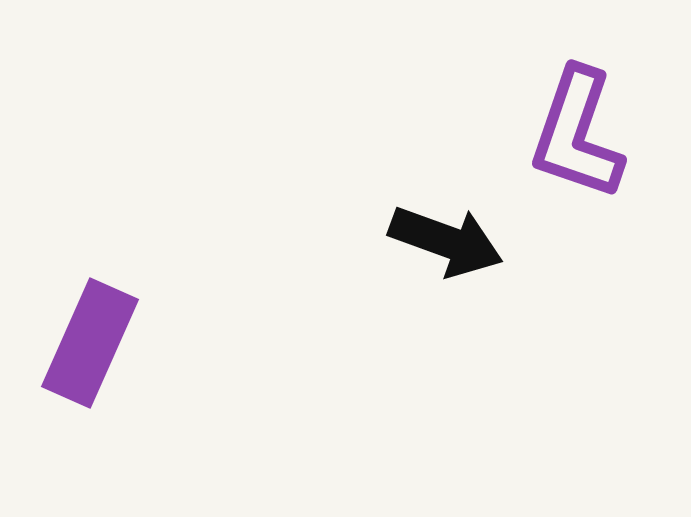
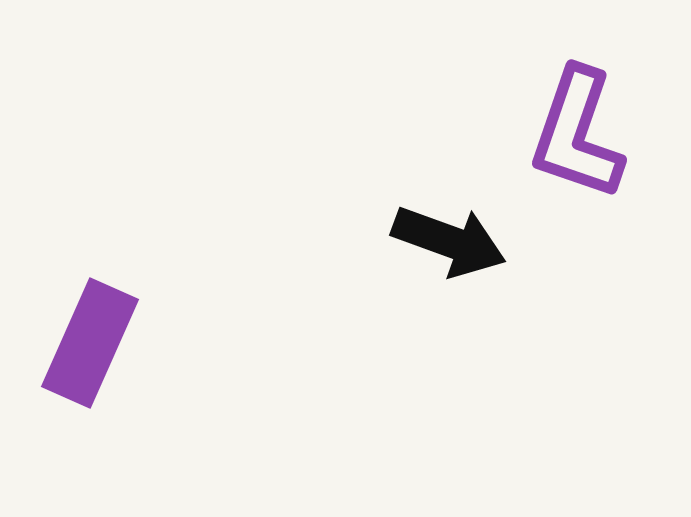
black arrow: moved 3 px right
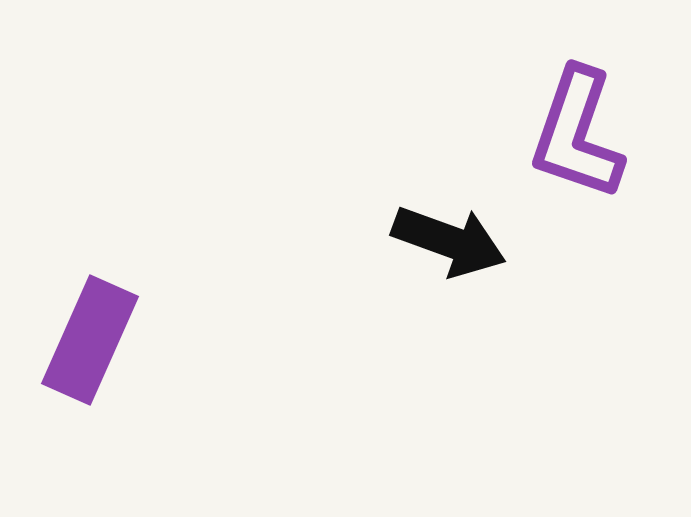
purple rectangle: moved 3 px up
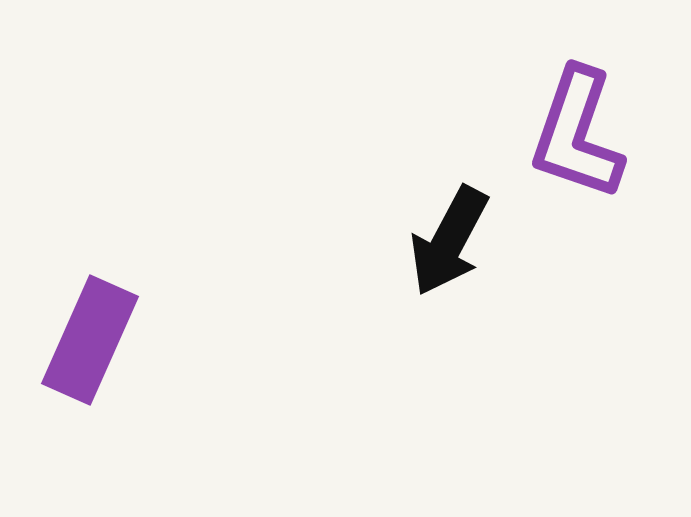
black arrow: rotated 98 degrees clockwise
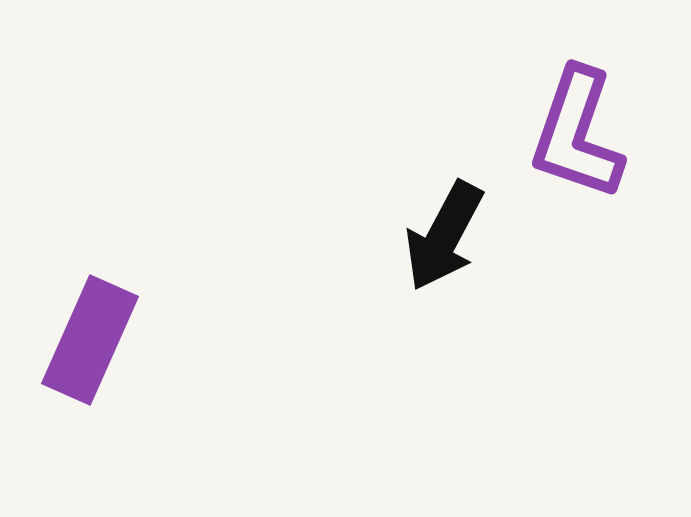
black arrow: moved 5 px left, 5 px up
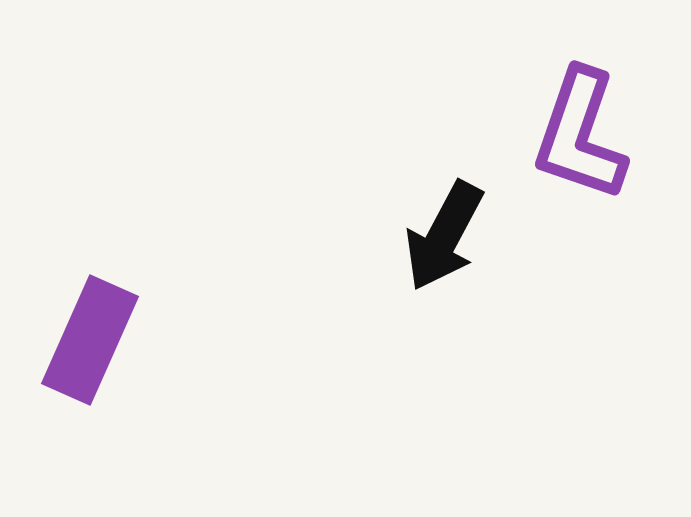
purple L-shape: moved 3 px right, 1 px down
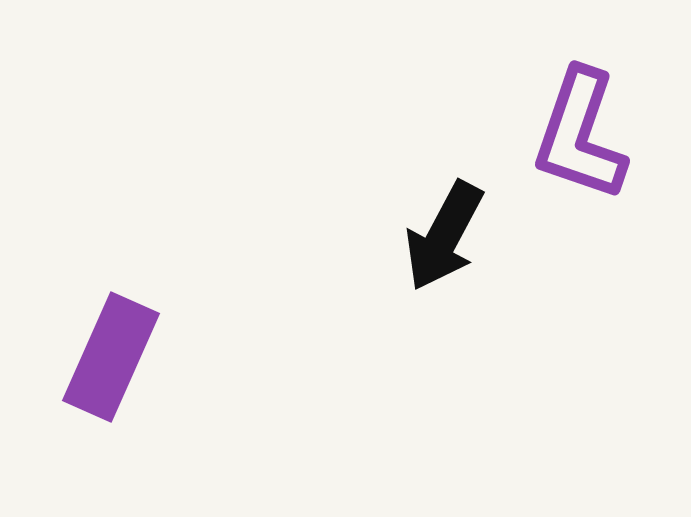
purple rectangle: moved 21 px right, 17 px down
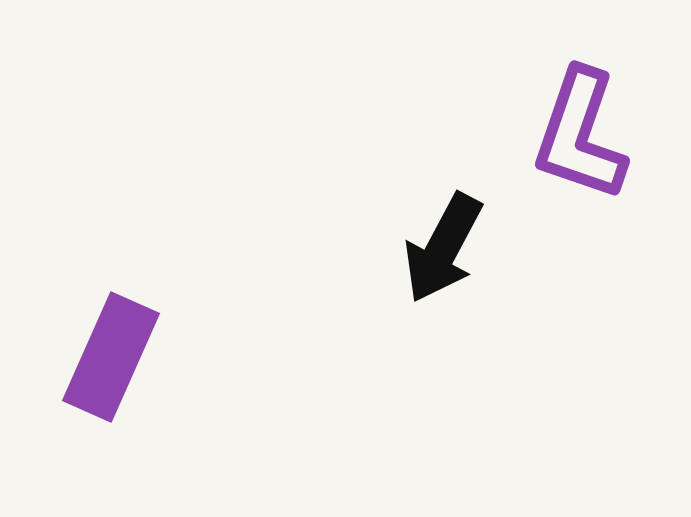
black arrow: moved 1 px left, 12 px down
